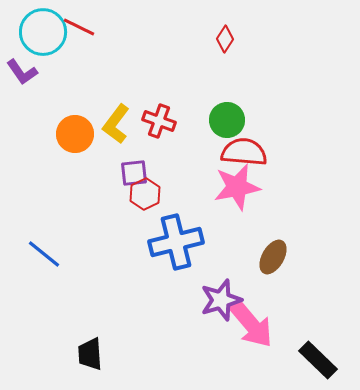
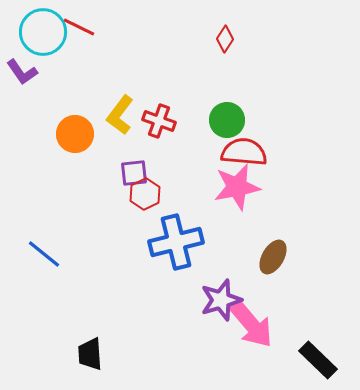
yellow L-shape: moved 4 px right, 9 px up
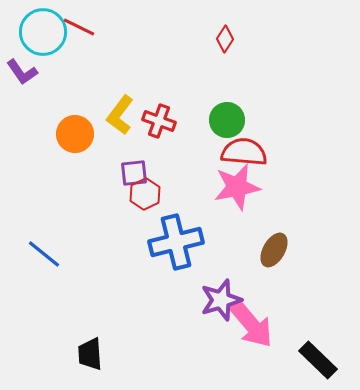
brown ellipse: moved 1 px right, 7 px up
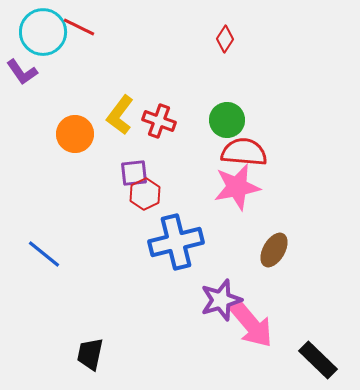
black trapezoid: rotated 16 degrees clockwise
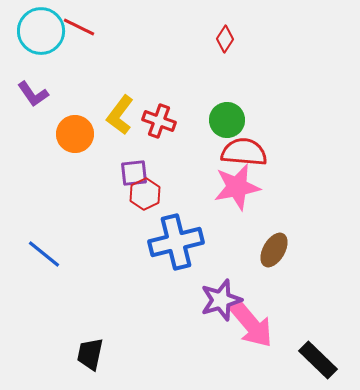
cyan circle: moved 2 px left, 1 px up
purple L-shape: moved 11 px right, 22 px down
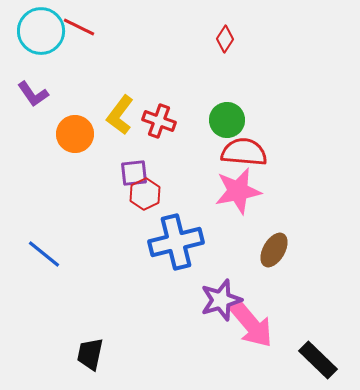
pink star: moved 1 px right, 4 px down
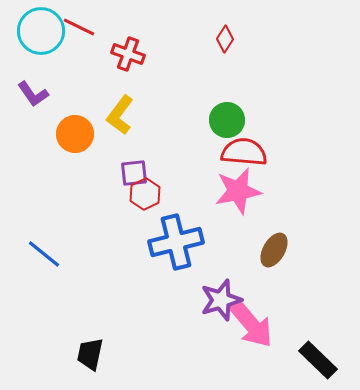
red cross: moved 31 px left, 67 px up
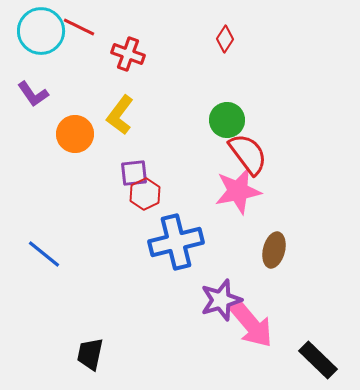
red semicircle: moved 4 px right, 2 px down; rotated 48 degrees clockwise
brown ellipse: rotated 16 degrees counterclockwise
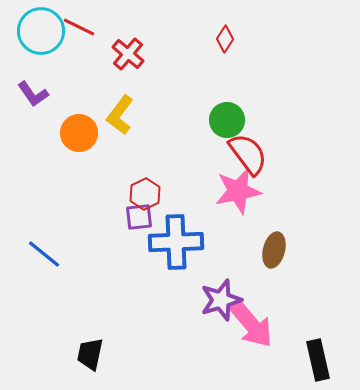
red cross: rotated 20 degrees clockwise
orange circle: moved 4 px right, 1 px up
purple square: moved 5 px right, 44 px down
blue cross: rotated 12 degrees clockwise
black rectangle: rotated 33 degrees clockwise
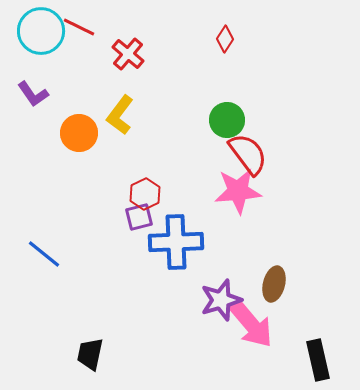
pink star: rotated 6 degrees clockwise
purple square: rotated 8 degrees counterclockwise
brown ellipse: moved 34 px down
